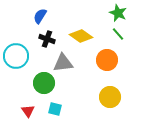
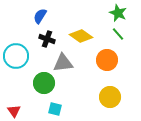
red triangle: moved 14 px left
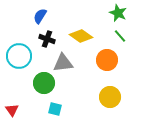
green line: moved 2 px right, 2 px down
cyan circle: moved 3 px right
red triangle: moved 2 px left, 1 px up
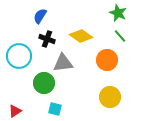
red triangle: moved 3 px right, 1 px down; rotated 32 degrees clockwise
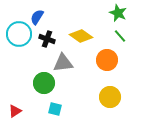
blue semicircle: moved 3 px left, 1 px down
cyan circle: moved 22 px up
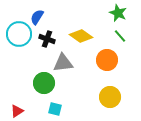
red triangle: moved 2 px right
